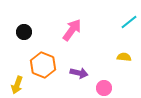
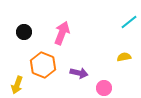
pink arrow: moved 10 px left, 3 px down; rotated 15 degrees counterclockwise
yellow semicircle: rotated 16 degrees counterclockwise
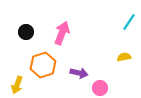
cyan line: rotated 18 degrees counterclockwise
black circle: moved 2 px right
orange hexagon: rotated 20 degrees clockwise
pink circle: moved 4 px left
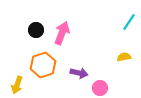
black circle: moved 10 px right, 2 px up
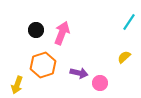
yellow semicircle: rotated 32 degrees counterclockwise
pink circle: moved 5 px up
